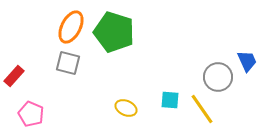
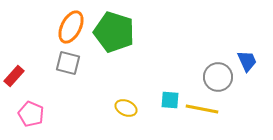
yellow line: rotated 44 degrees counterclockwise
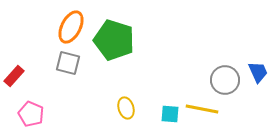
green pentagon: moved 8 px down
blue trapezoid: moved 11 px right, 11 px down
gray circle: moved 7 px right, 3 px down
cyan square: moved 14 px down
yellow ellipse: rotated 50 degrees clockwise
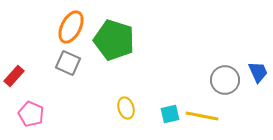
gray square: rotated 10 degrees clockwise
yellow line: moved 7 px down
cyan square: rotated 18 degrees counterclockwise
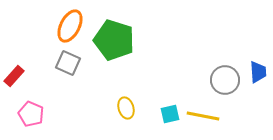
orange ellipse: moved 1 px left, 1 px up
blue trapezoid: rotated 20 degrees clockwise
yellow line: moved 1 px right
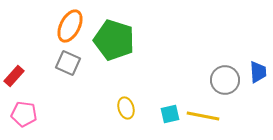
pink pentagon: moved 7 px left; rotated 15 degrees counterclockwise
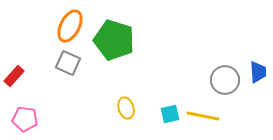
pink pentagon: moved 1 px right, 5 px down
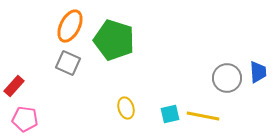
red rectangle: moved 10 px down
gray circle: moved 2 px right, 2 px up
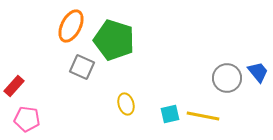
orange ellipse: moved 1 px right
gray square: moved 14 px right, 4 px down
blue trapezoid: rotated 35 degrees counterclockwise
yellow ellipse: moved 4 px up
pink pentagon: moved 2 px right
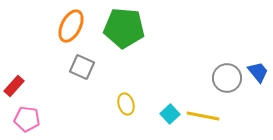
green pentagon: moved 10 px right, 12 px up; rotated 12 degrees counterclockwise
cyan square: rotated 30 degrees counterclockwise
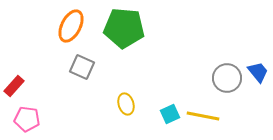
cyan square: rotated 18 degrees clockwise
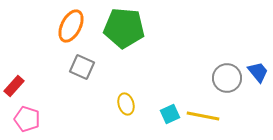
pink pentagon: rotated 10 degrees clockwise
